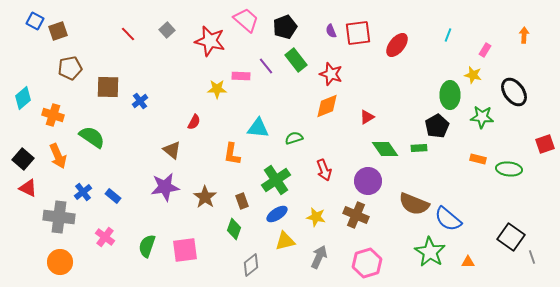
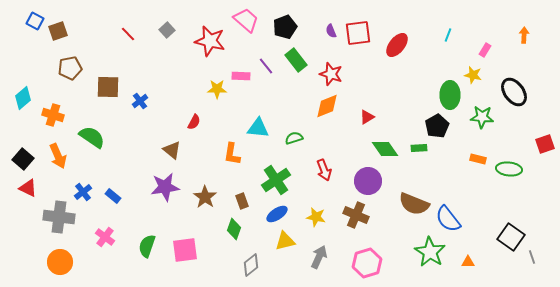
blue semicircle at (448, 219): rotated 12 degrees clockwise
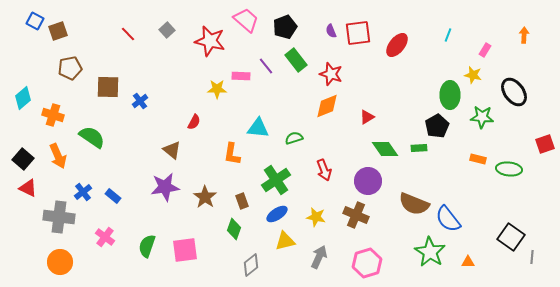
gray line at (532, 257): rotated 24 degrees clockwise
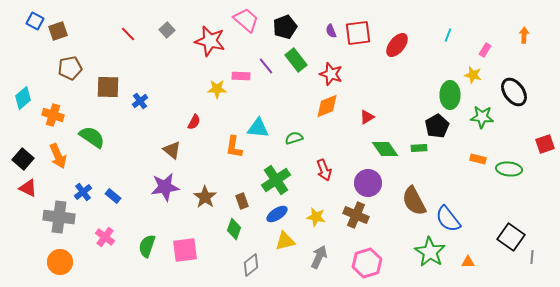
orange L-shape at (232, 154): moved 2 px right, 7 px up
purple circle at (368, 181): moved 2 px down
brown semicircle at (414, 204): moved 3 px up; rotated 40 degrees clockwise
